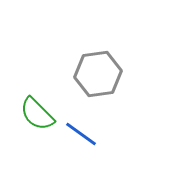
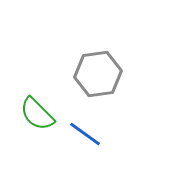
blue line: moved 4 px right
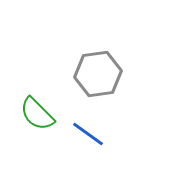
blue line: moved 3 px right
